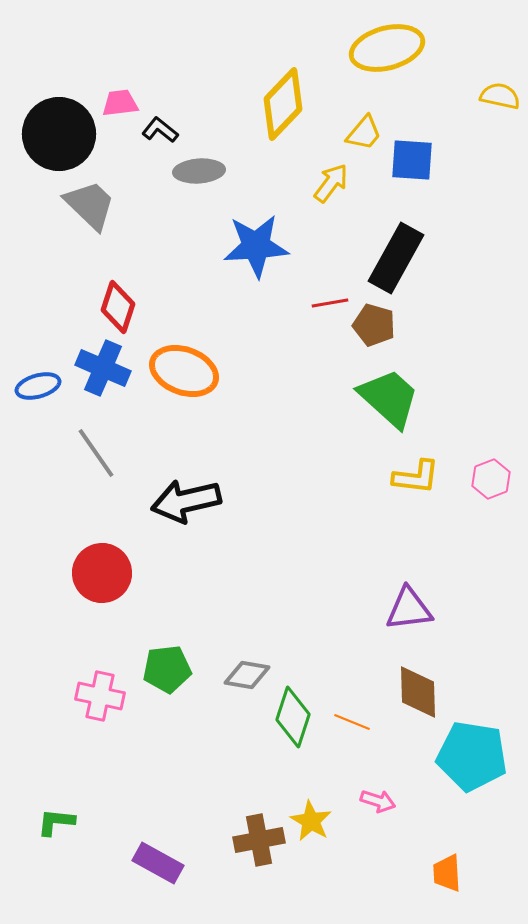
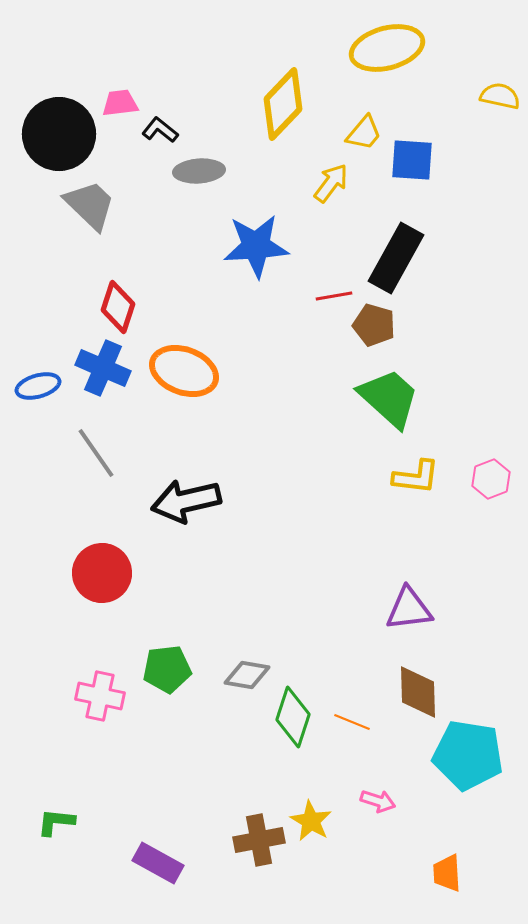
red line: moved 4 px right, 7 px up
cyan pentagon: moved 4 px left, 1 px up
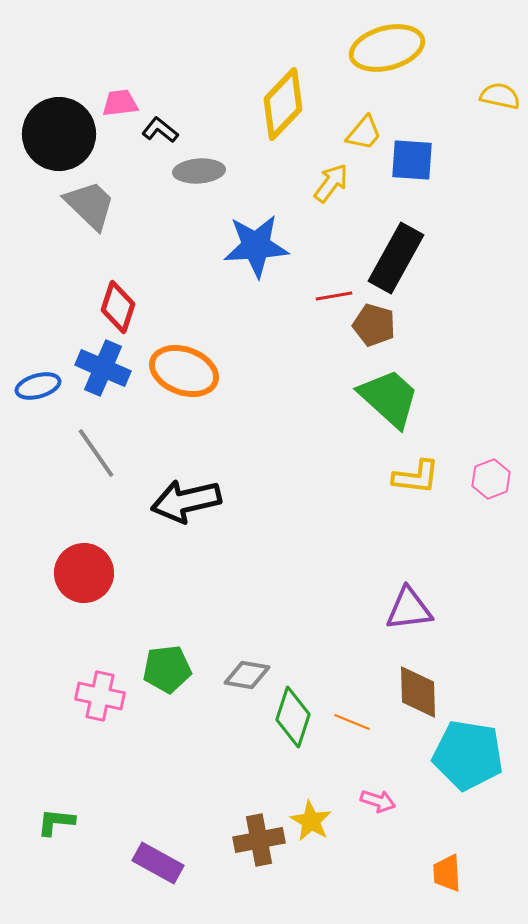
red circle: moved 18 px left
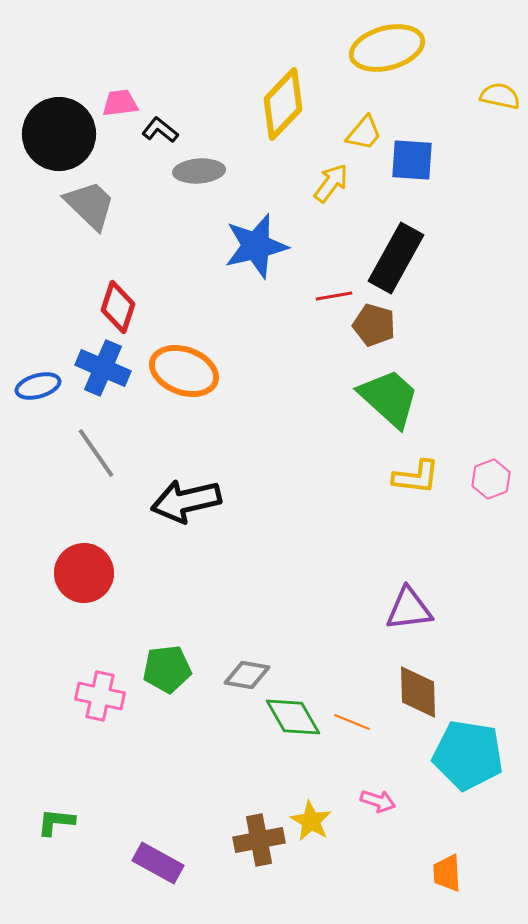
blue star: rotated 10 degrees counterclockwise
green diamond: rotated 48 degrees counterclockwise
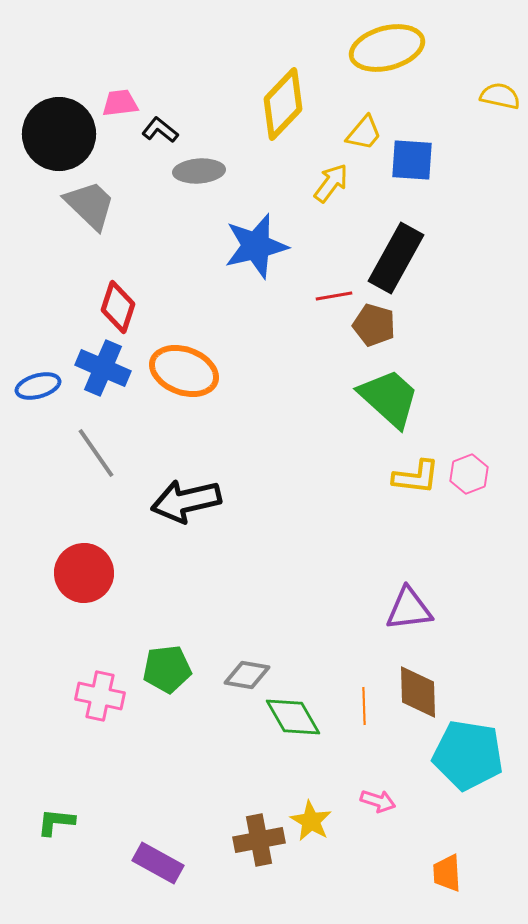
pink hexagon: moved 22 px left, 5 px up
orange line: moved 12 px right, 16 px up; rotated 66 degrees clockwise
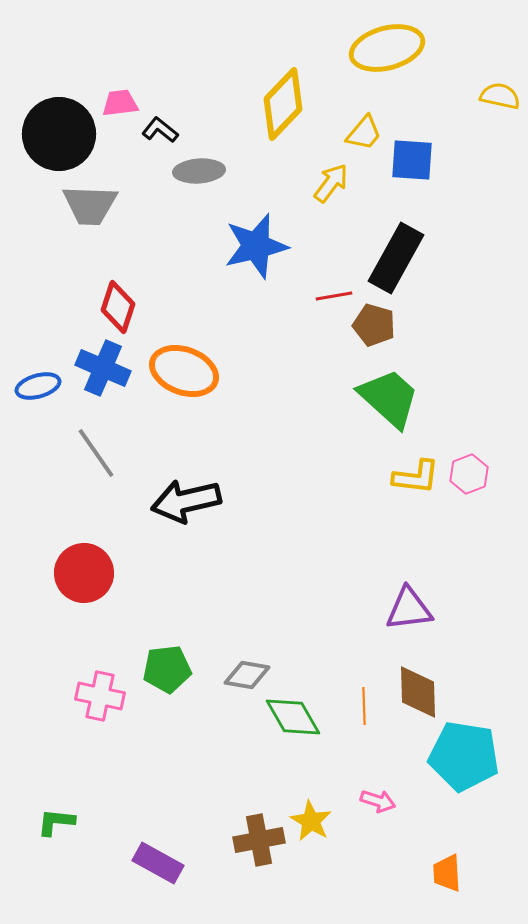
gray trapezoid: rotated 138 degrees clockwise
cyan pentagon: moved 4 px left, 1 px down
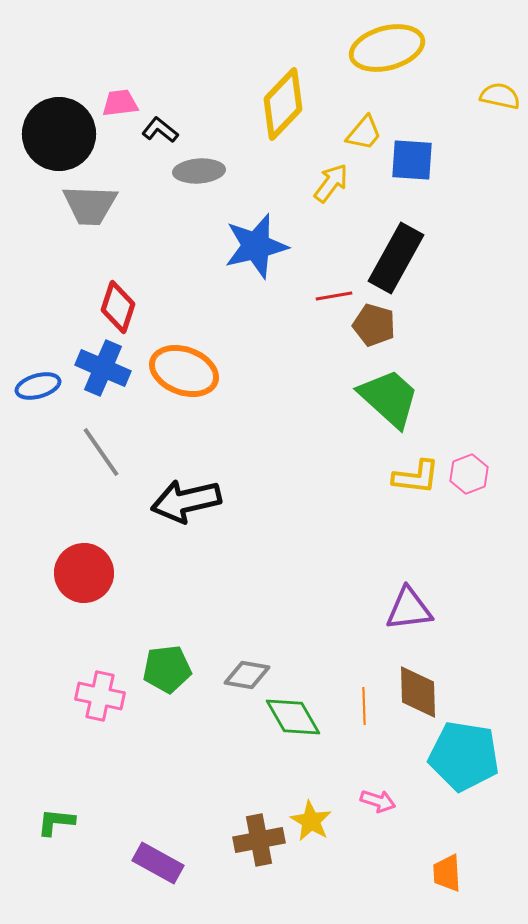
gray line: moved 5 px right, 1 px up
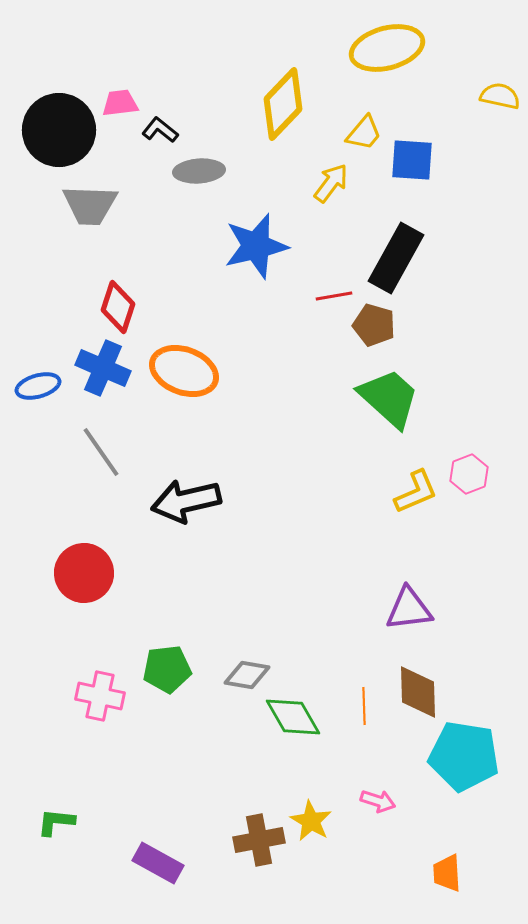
black circle: moved 4 px up
yellow L-shape: moved 15 px down; rotated 30 degrees counterclockwise
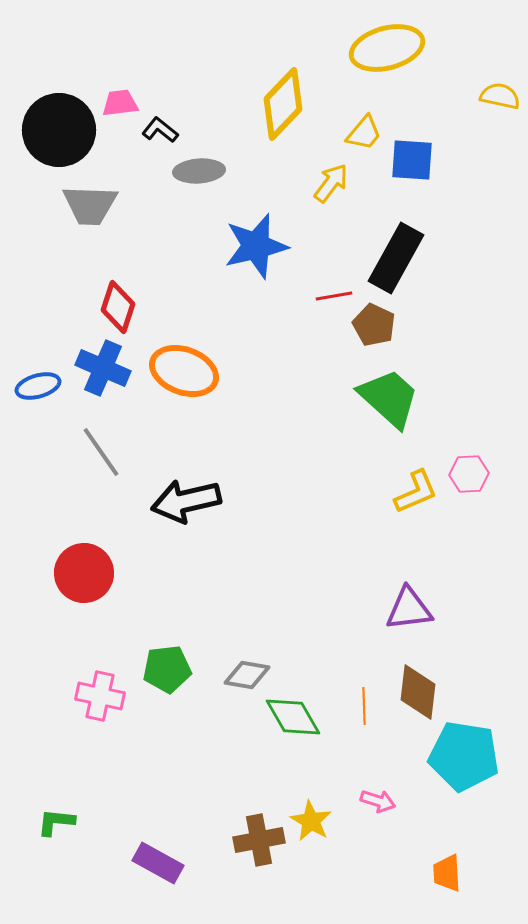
brown pentagon: rotated 9 degrees clockwise
pink hexagon: rotated 18 degrees clockwise
brown diamond: rotated 8 degrees clockwise
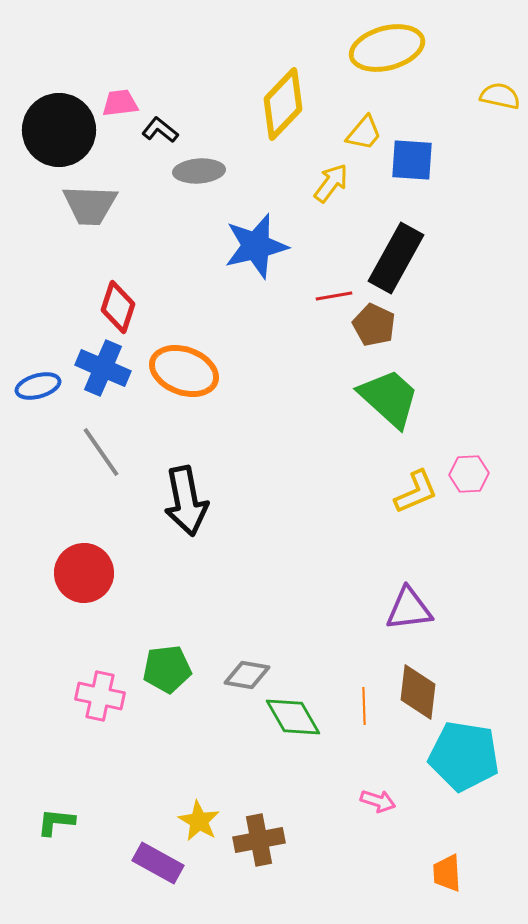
black arrow: rotated 88 degrees counterclockwise
yellow star: moved 112 px left
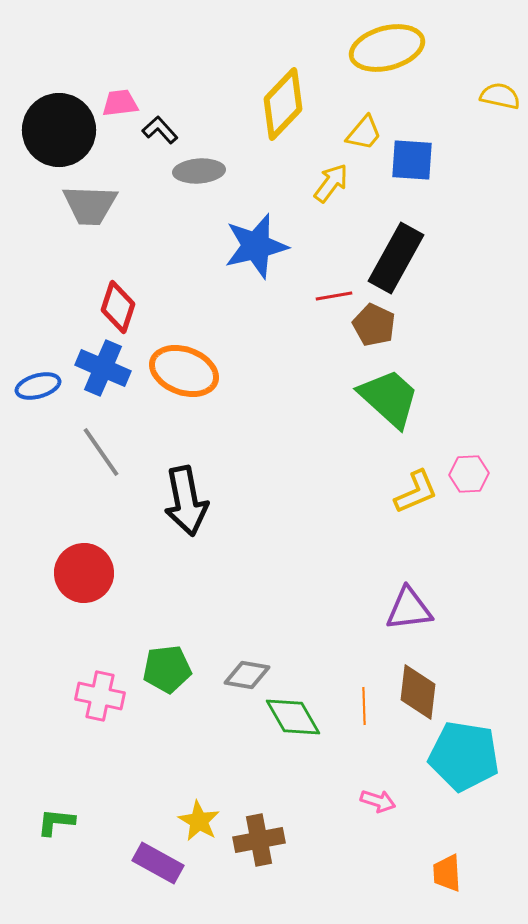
black L-shape: rotated 9 degrees clockwise
